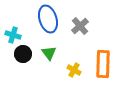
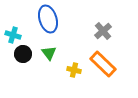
gray cross: moved 23 px right, 5 px down
orange rectangle: rotated 48 degrees counterclockwise
yellow cross: rotated 16 degrees counterclockwise
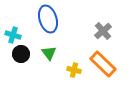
black circle: moved 2 px left
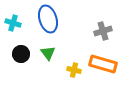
gray cross: rotated 24 degrees clockwise
cyan cross: moved 12 px up
green triangle: moved 1 px left
orange rectangle: rotated 28 degrees counterclockwise
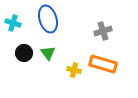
black circle: moved 3 px right, 1 px up
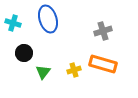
green triangle: moved 5 px left, 19 px down; rotated 14 degrees clockwise
yellow cross: rotated 32 degrees counterclockwise
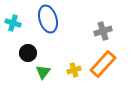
black circle: moved 4 px right
orange rectangle: rotated 64 degrees counterclockwise
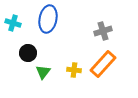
blue ellipse: rotated 28 degrees clockwise
yellow cross: rotated 24 degrees clockwise
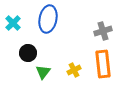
cyan cross: rotated 28 degrees clockwise
orange rectangle: rotated 48 degrees counterclockwise
yellow cross: rotated 32 degrees counterclockwise
